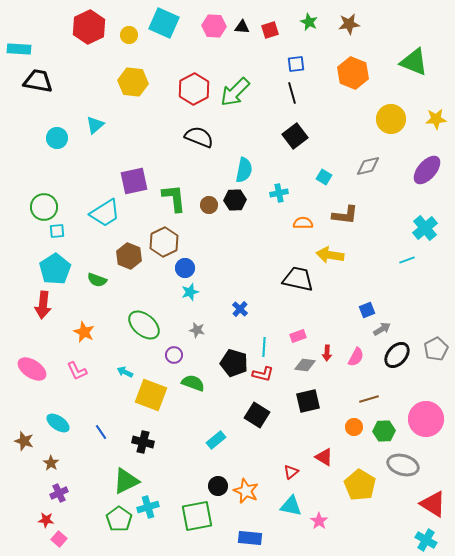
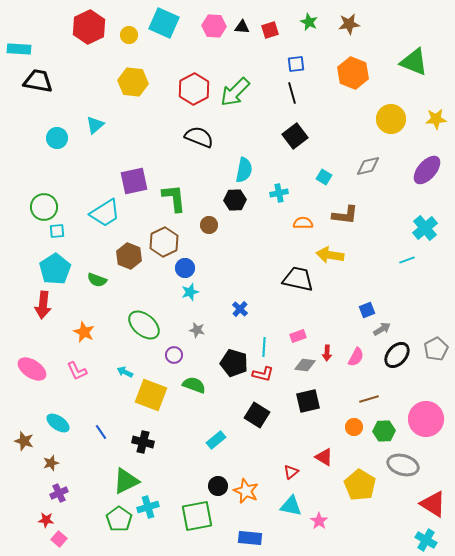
brown circle at (209, 205): moved 20 px down
green semicircle at (193, 383): moved 1 px right, 2 px down
brown star at (51, 463): rotated 21 degrees clockwise
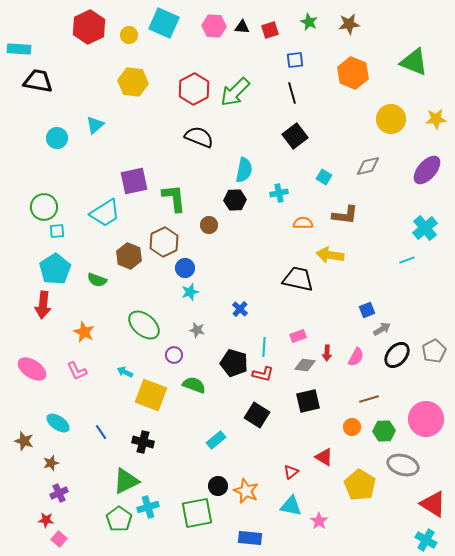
blue square at (296, 64): moved 1 px left, 4 px up
gray pentagon at (436, 349): moved 2 px left, 2 px down
orange circle at (354, 427): moved 2 px left
green square at (197, 516): moved 3 px up
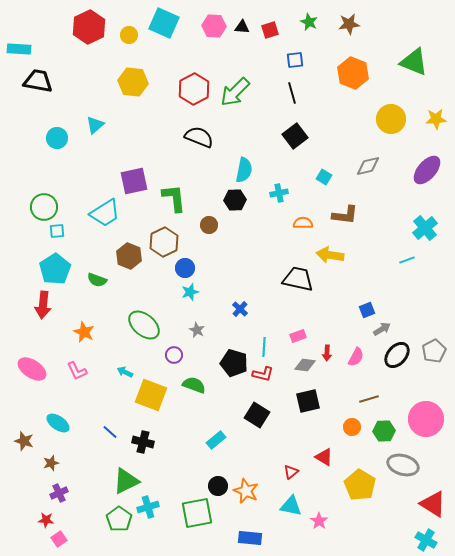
gray star at (197, 330): rotated 14 degrees clockwise
blue line at (101, 432): moved 9 px right; rotated 14 degrees counterclockwise
pink square at (59, 539): rotated 14 degrees clockwise
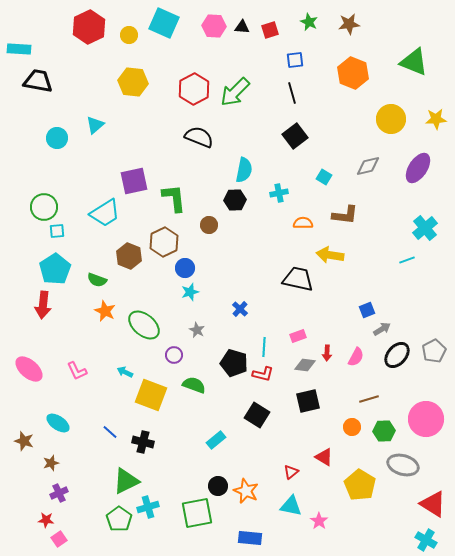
purple ellipse at (427, 170): moved 9 px left, 2 px up; rotated 8 degrees counterclockwise
orange star at (84, 332): moved 21 px right, 21 px up
pink ellipse at (32, 369): moved 3 px left; rotated 8 degrees clockwise
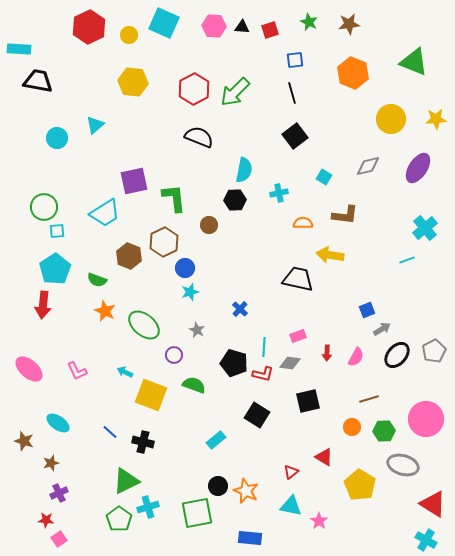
gray diamond at (305, 365): moved 15 px left, 2 px up
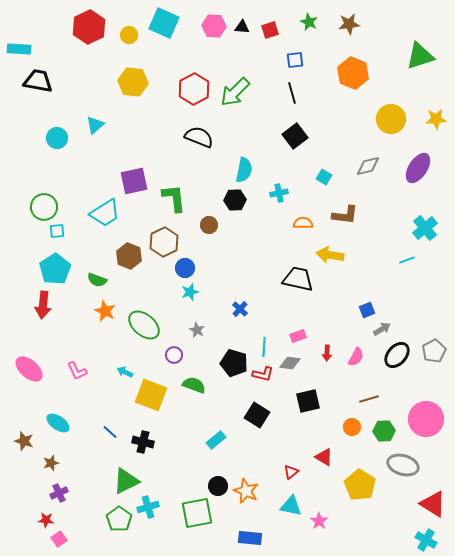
green triangle at (414, 62): moved 6 px right, 6 px up; rotated 40 degrees counterclockwise
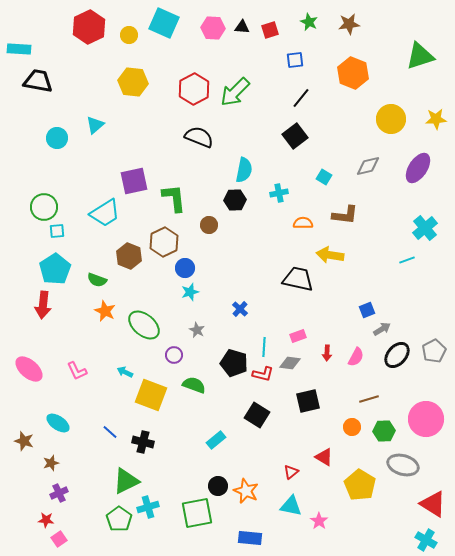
pink hexagon at (214, 26): moved 1 px left, 2 px down
black line at (292, 93): moved 9 px right, 5 px down; rotated 55 degrees clockwise
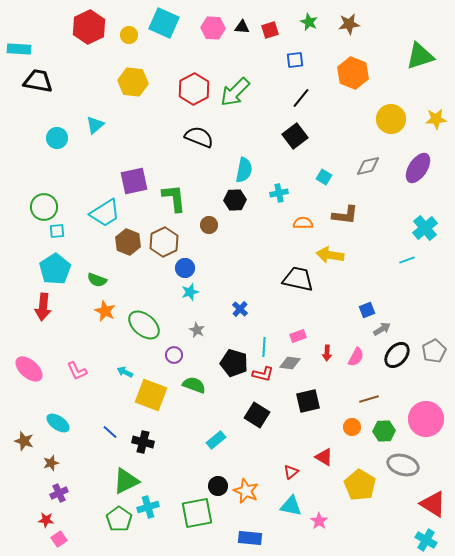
brown hexagon at (129, 256): moved 1 px left, 14 px up
red arrow at (43, 305): moved 2 px down
